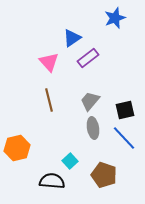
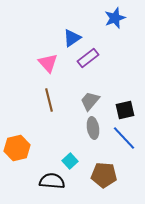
pink triangle: moved 1 px left, 1 px down
brown pentagon: rotated 15 degrees counterclockwise
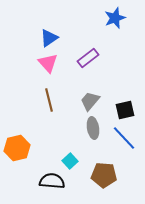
blue triangle: moved 23 px left
